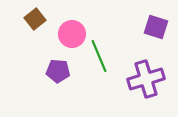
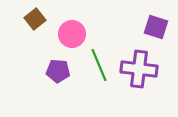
green line: moved 9 px down
purple cross: moved 7 px left, 10 px up; rotated 24 degrees clockwise
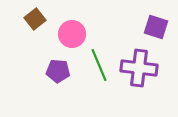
purple cross: moved 1 px up
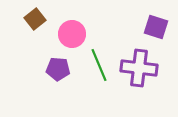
purple pentagon: moved 2 px up
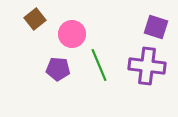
purple cross: moved 8 px right, 2 px up
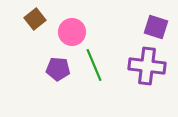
pink circle: moved 2 px up
green line: moved 5 px left
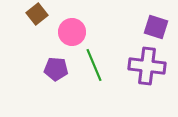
brown square: moved 2 px right, 5 px up
purple pentagon: moved 2 px left
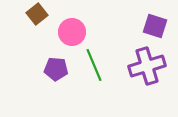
purple square: moved 1 px left, 1 px up
purple cross: rotated 24 degrees counterclockwise
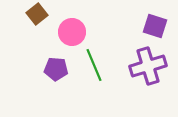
purple cross: moved 1 px right
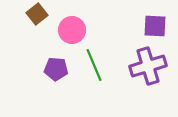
purple square: rotated 15 degrees counterclockwise
pink circle: moved 2 px up
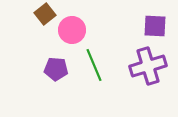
brown square: moved 8 px right
